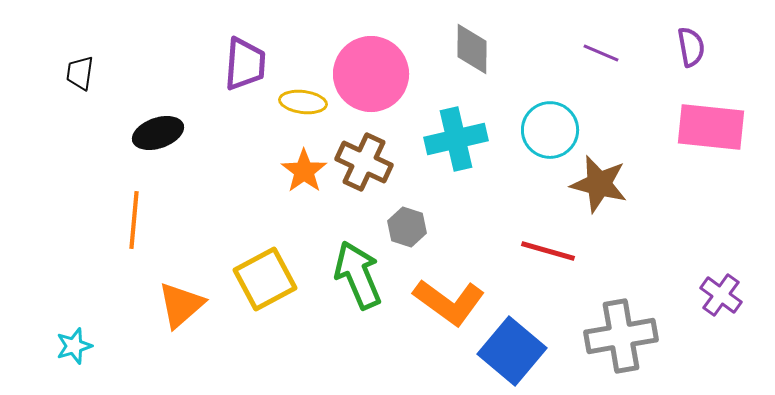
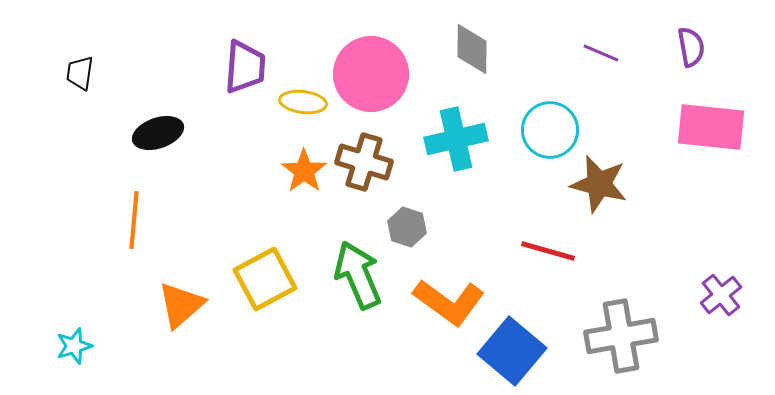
purple trapezoid: moved 3 px down
brown cross: rotated 8 degrees counterclockwise
purple cross: rotated 15 degrees clockwise
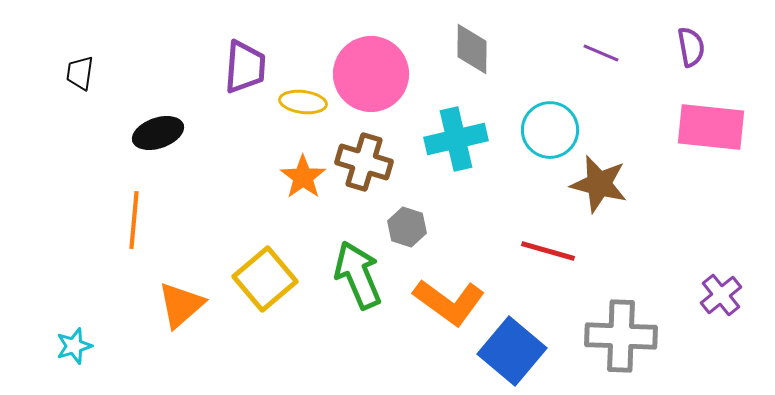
orange star: moved 1 px left, 6 px down
yellow square: rotated 12 degrees counterclockwise
gray cross: rotated 12 degrees clockwise
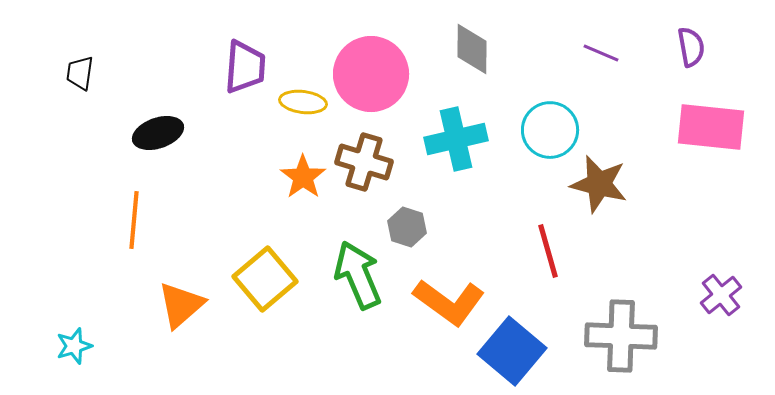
red line: rotated 58 degrees clockwise
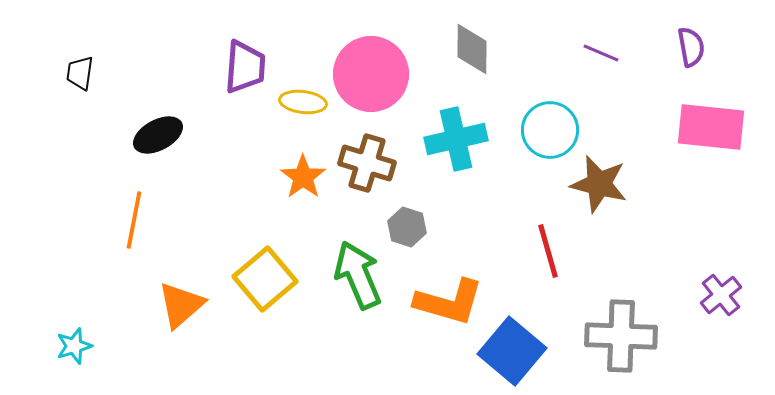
black ellipse: moved 2 px down; rotated 9 degrees counterclockwise
brown cross: moved 3 px right, 1 px down
orange line: rotated 6 degrees clockwise
orange L-shape: rotated 20 degrees counterclockwise
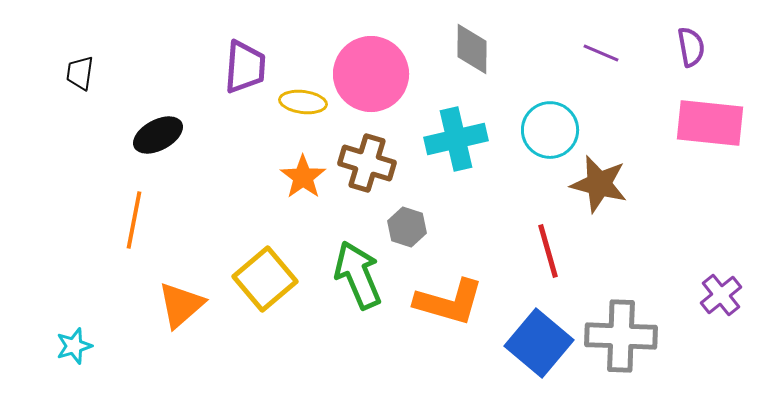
pink rectangle: moved 1 px left, 4 px up
blue square: moved 27 px right, 8 px up
